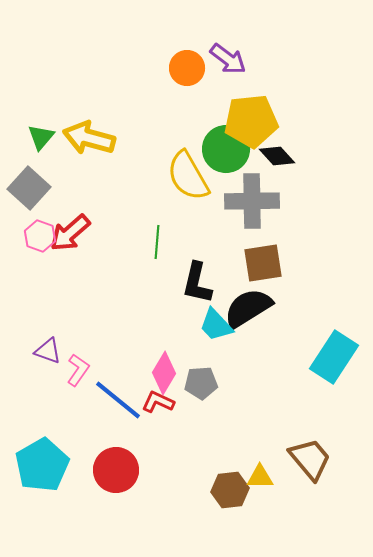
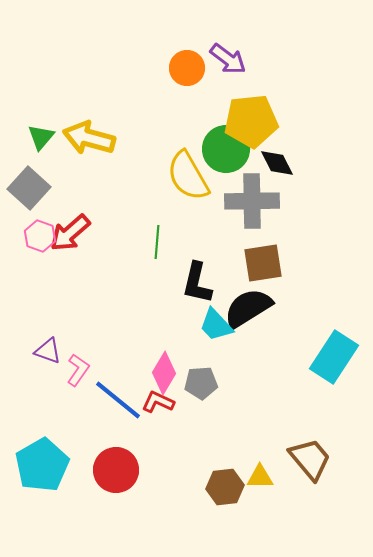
black diamond: moved 7 px down; rotated 15 degrees clockwise
brown hexagon: moved 5 px left, 3 px up
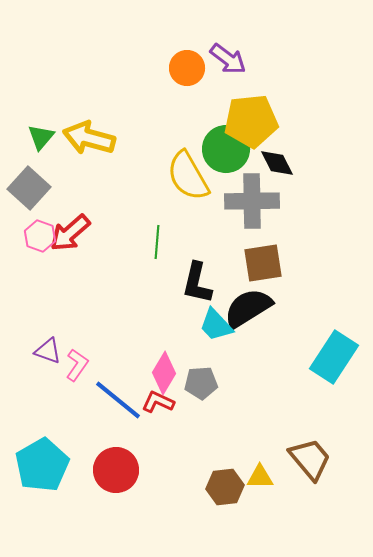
pink L-shape: moved 1 px left, 5 px up
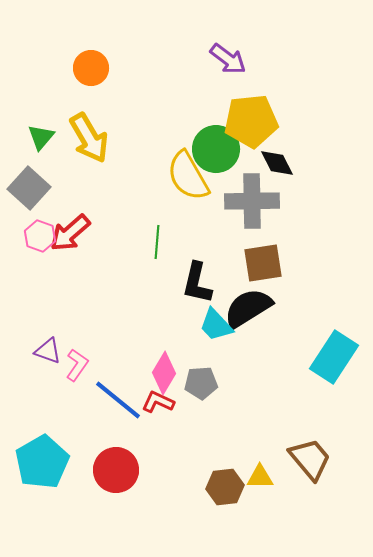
orange circle: moved 96 px left
yellow arrow: rotated 135 degrees counterclockwise
green circle: moved 10 px left
cyan pentagon: moved 3 px up
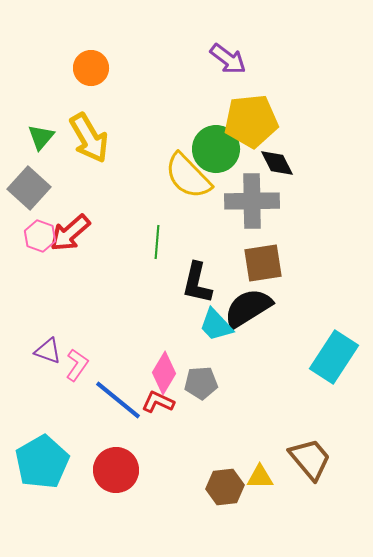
yellow semicircle: rotated 14 degrees counterclockwise
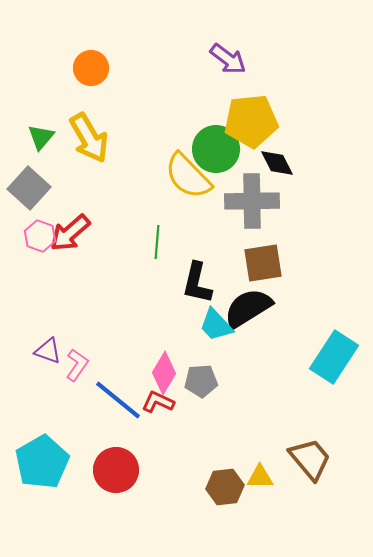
gray pentagon: moved 2 px up
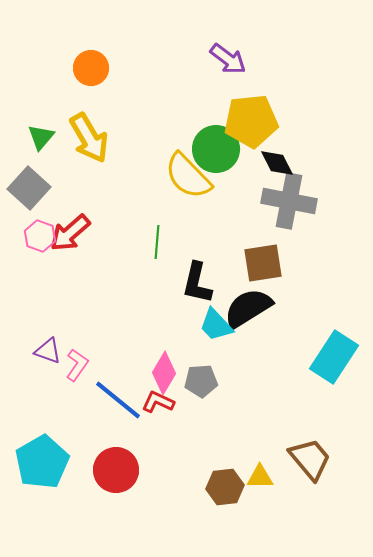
gray cross: moved 37 px right; rotated 12 degrees clockwise
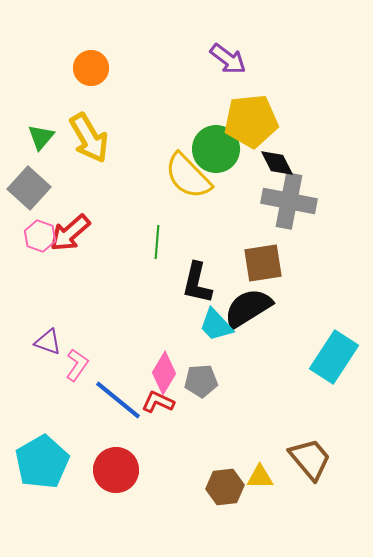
purple triangle: moved 9 px up
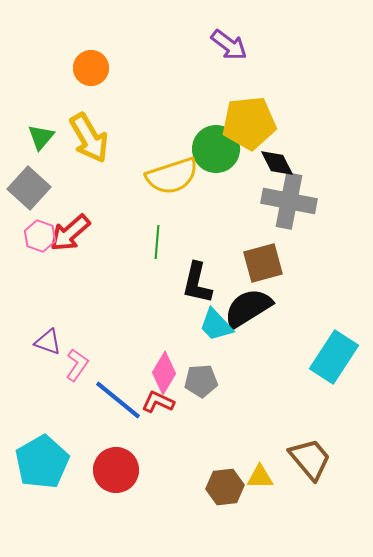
purple arrow: moved 1 px right, 14 px up
yellow pentagon: moved 2 px left, 2 px down
yellow semicircle: moved 16 px left; rotated 64 degrees counterclockwise
brown square: rotated 6 degrees counterclockwise
